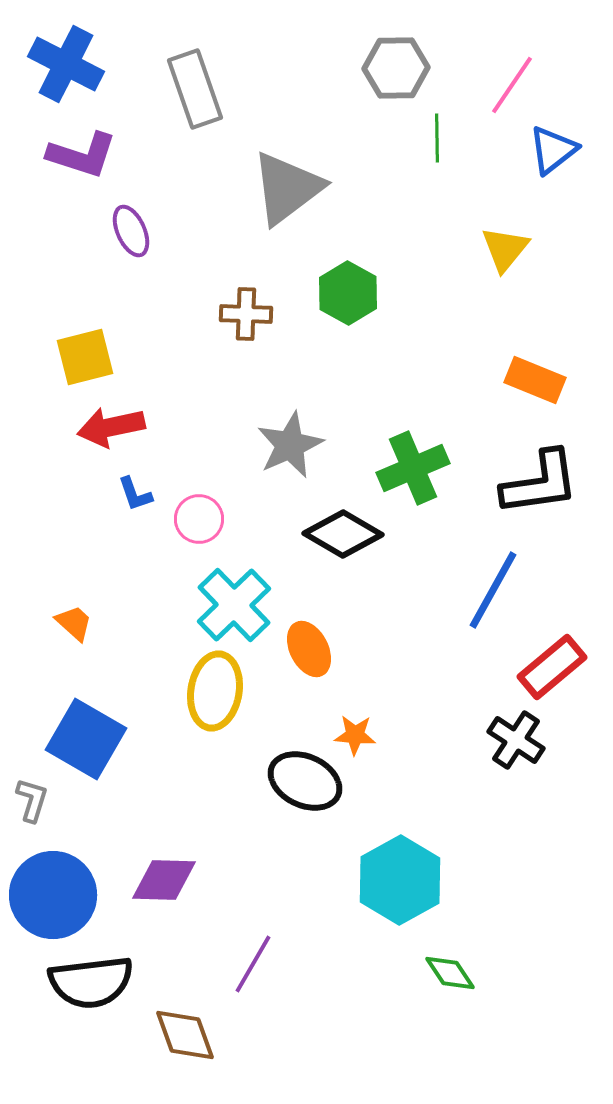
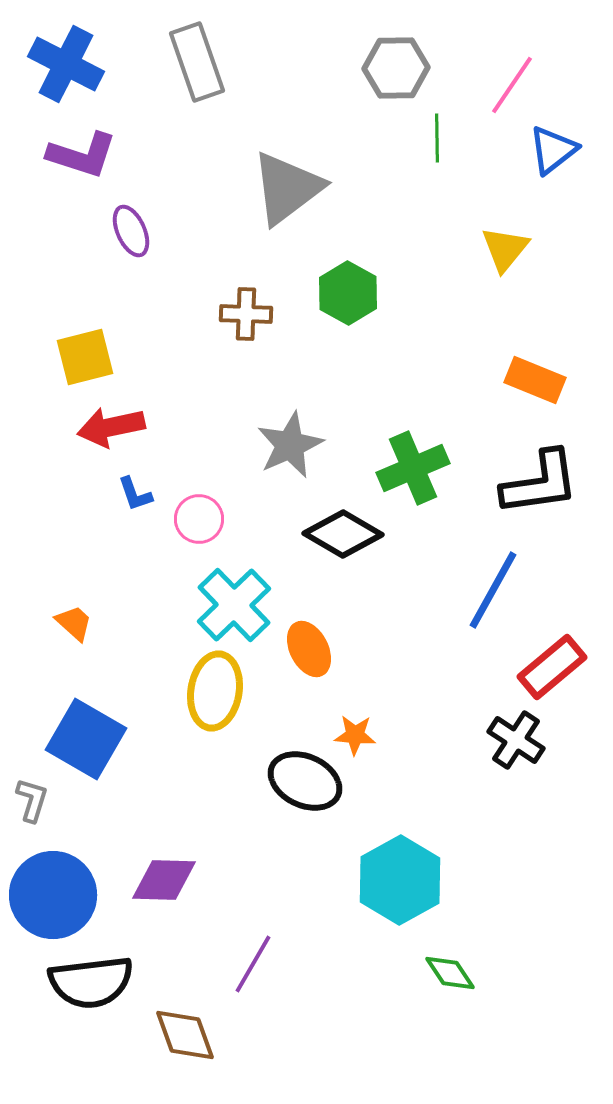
gray rectangle: moved 2 px right, 27 px up
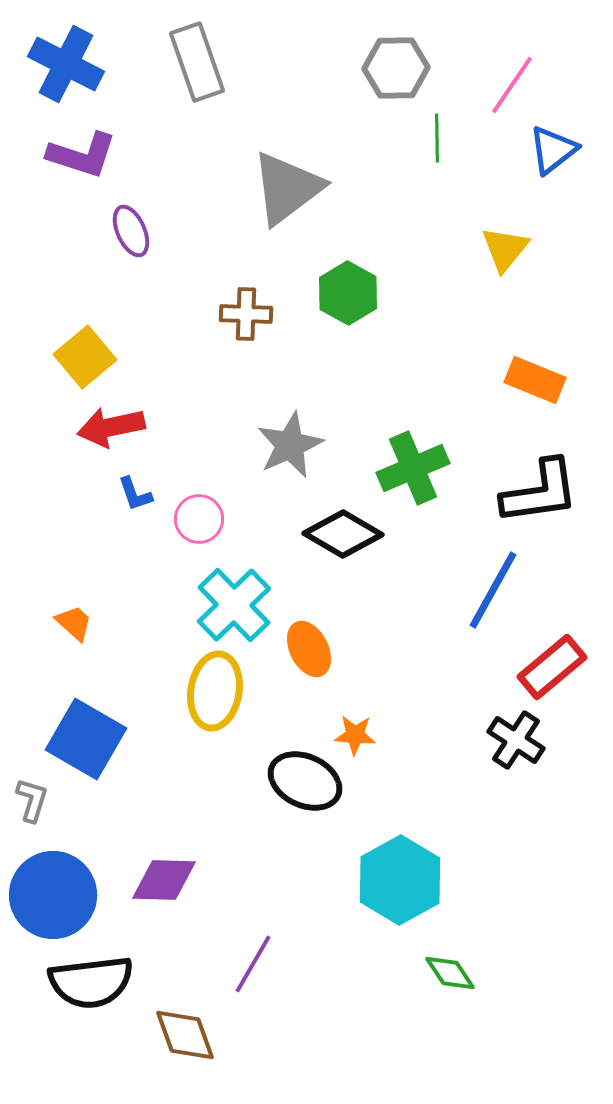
yellow square: rotated 26 degrees counterclockwise
black L-shape: moved 9 px down
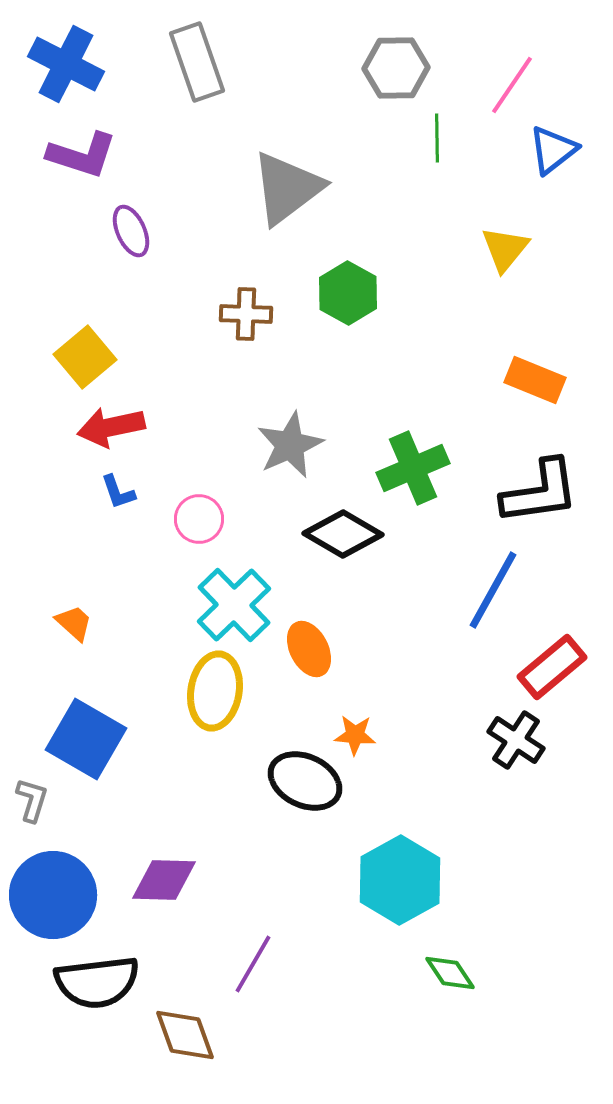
blue L-shape: moved 17 px left, 2 px up
black semicircle: moved 6 px right
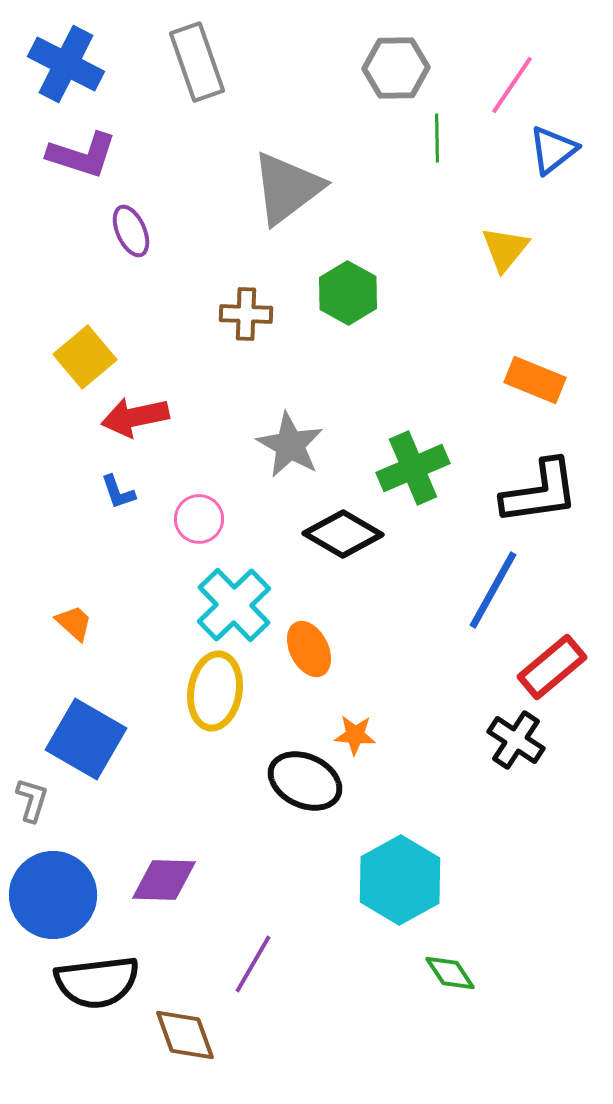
red arrow: moved 24 px right, 10 px up
gray star: rotated 18 degrees counterclockwise
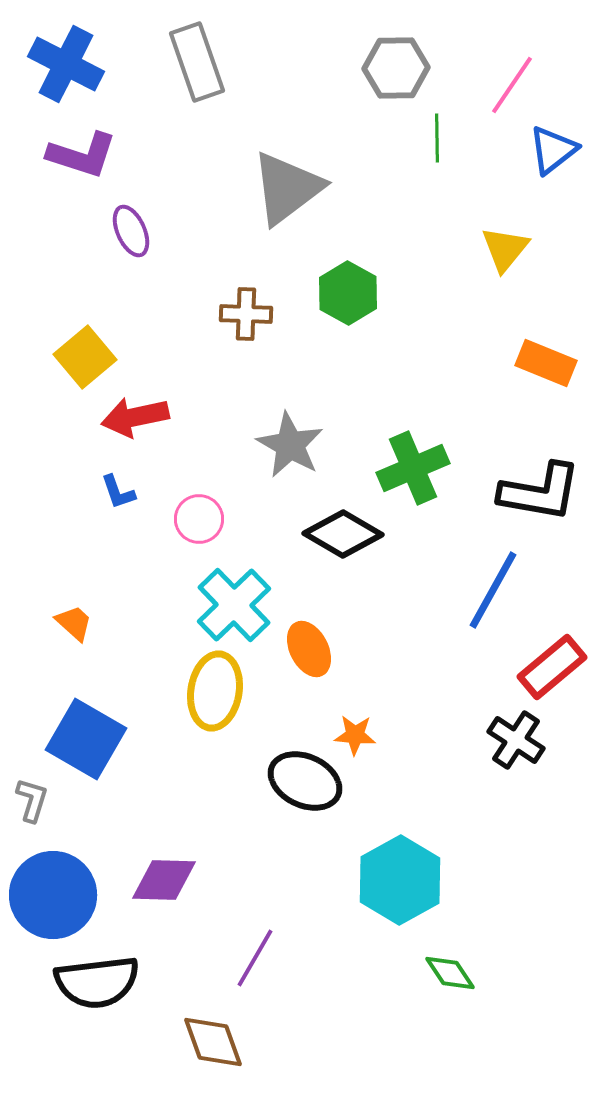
orange rectangle: moved 11 px right, 17 px up
black L-shape: rotated 18 degrees clockwise
purple line: moved 2 px right, 6 px up
brown diamond: moved 28 px right, 7 px down
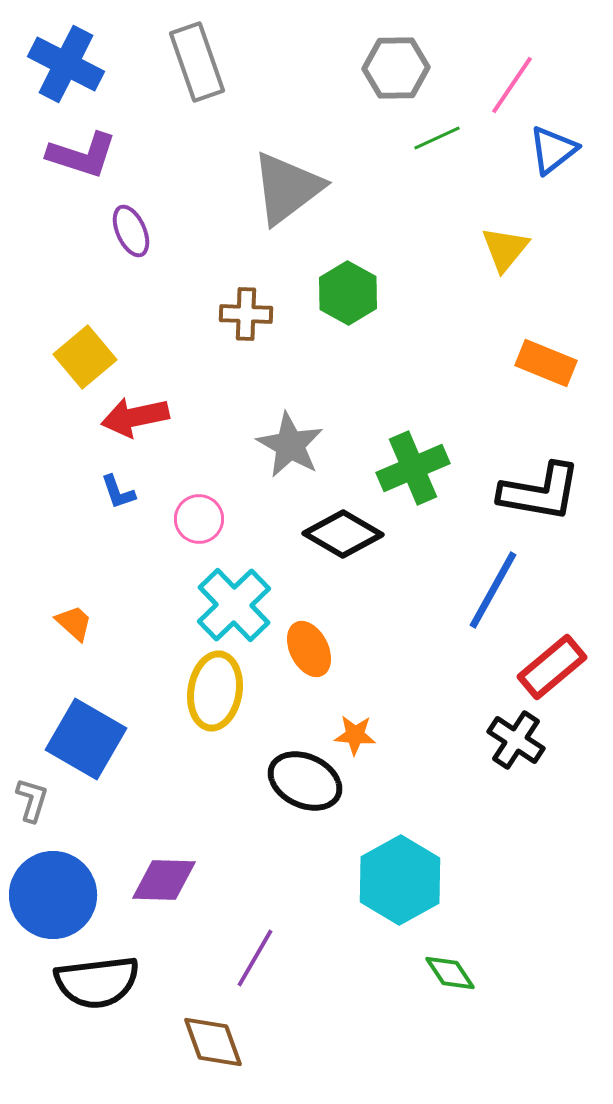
green line: rotated 66 degrees clockwise
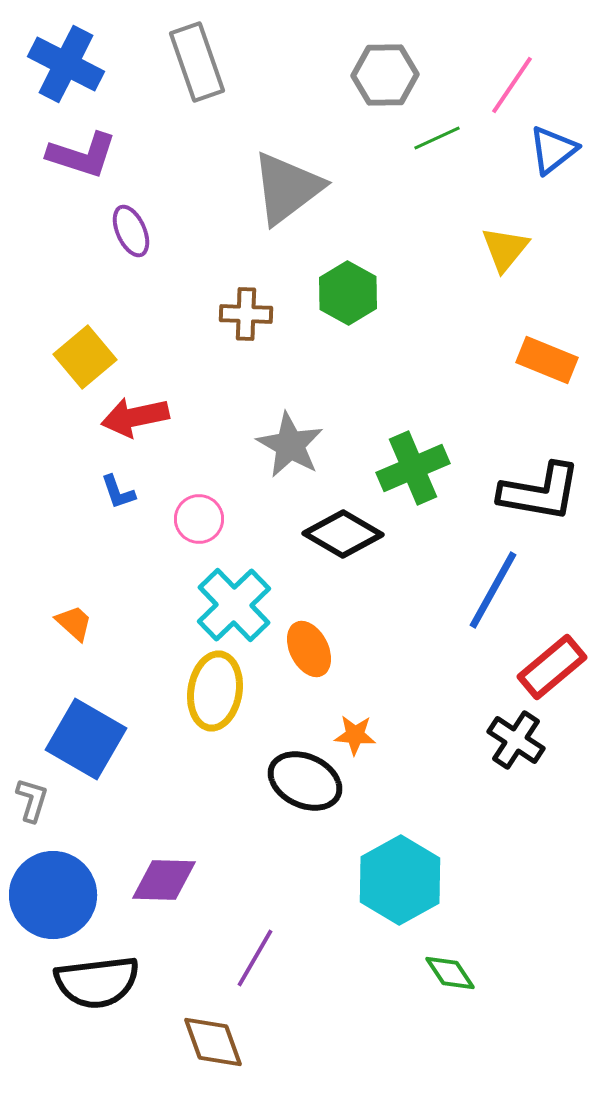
gray hexagon: moved 11 px left, 7 px down
orange rectangle: moved 1 px right, 3 px up
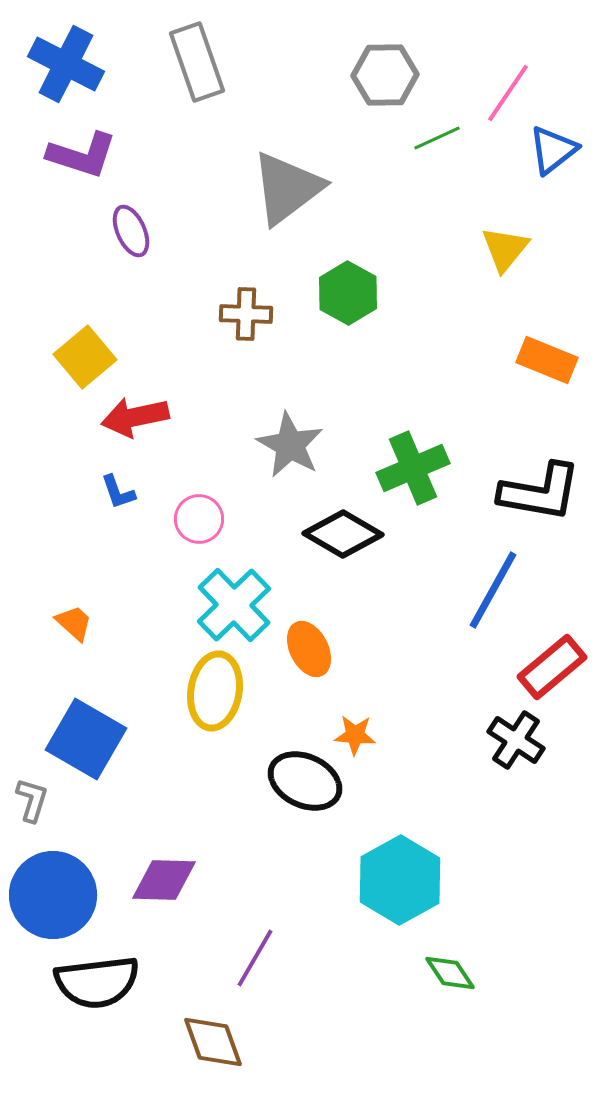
pink line: moved 4 px left, 8 px down
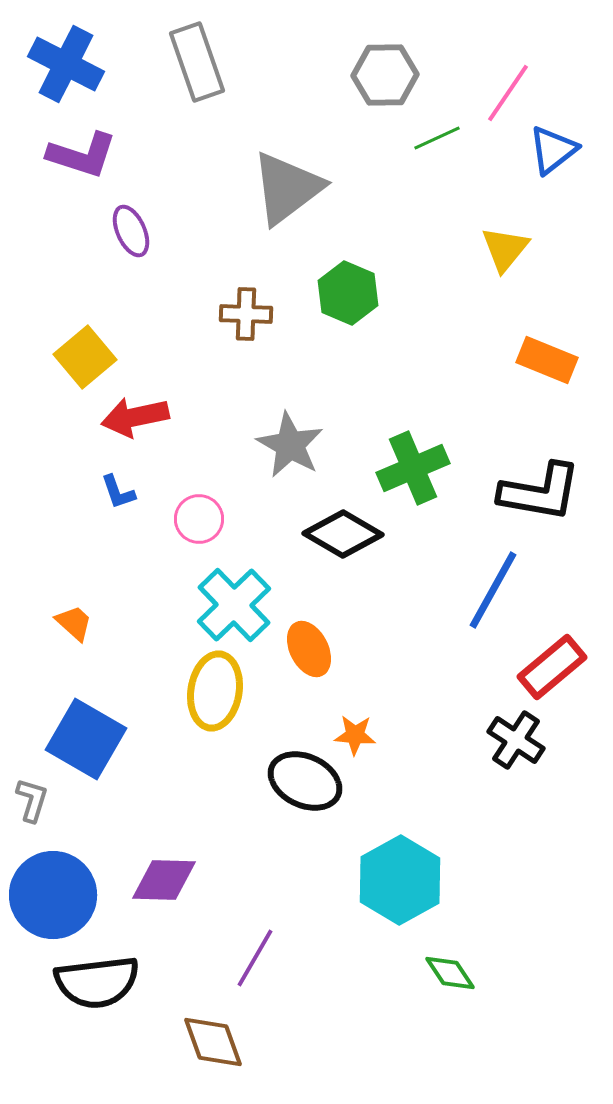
green hexagon: rotated 6 degrees counterclockwise
